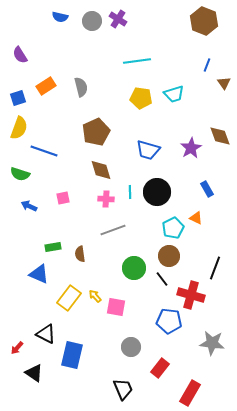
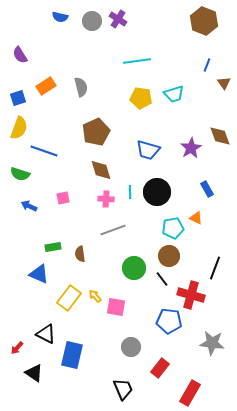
cyan pentagon at (173, 228): rotated 15 degrees clockwise
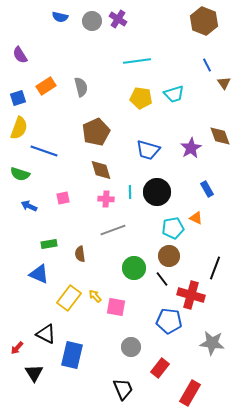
blue line at (207, 65): rotated 48 degrees counterclockwise
green rectangle at (53, 247): moved 4 px left, 3 px up
black triangle at (34, 373): rotated 24 degrees clockwise
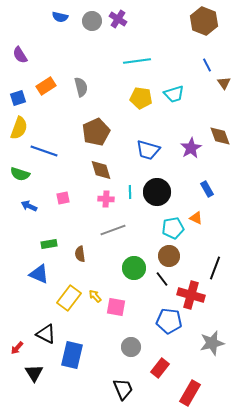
gray star at (212, 343): rotated 20 degrees counterclockwise
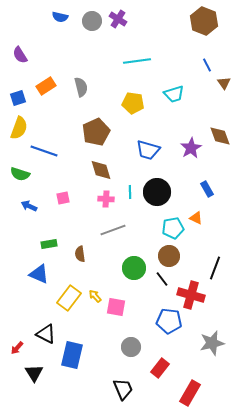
yellow pentagon at (141, 98): moved 8 px left, 5 px down
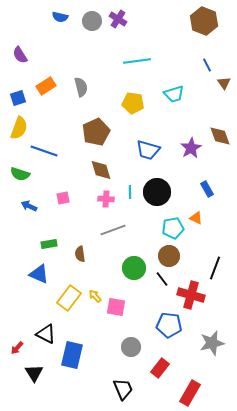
blue pentagon at (169, 321): moved 4 px down
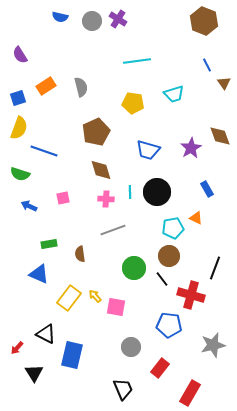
gray star at (212, 343): moved 1 px right, 2 px down
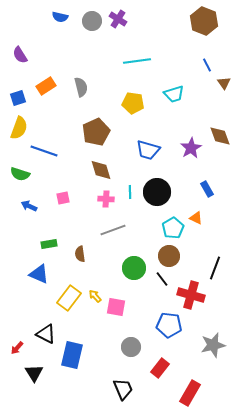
cyan pentagon at (173, 228): rotated 20 degrees counterclockwise
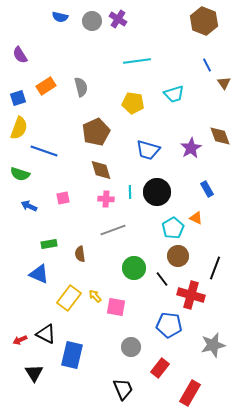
brown circle at (169, 256): moved 9 px right
red arrow at (17, 348): moved 3 px right, 8 px up; rotated 24 degrees clockwise
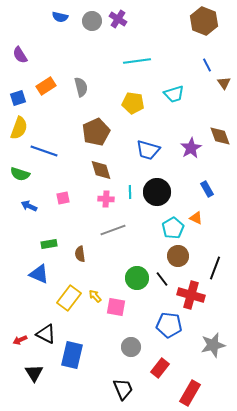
green circle at (134, 268): moved 3 px right, 10 px down
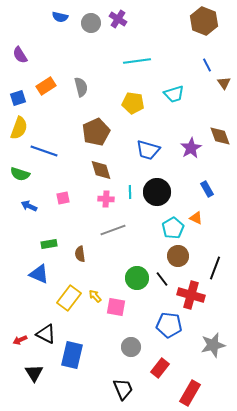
gray circle at (92, 21): moved 1 px left, 2 px down
